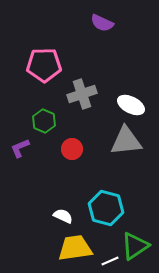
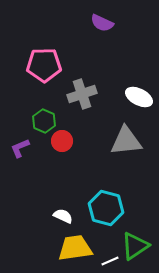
white ellipse: moved 8 px right, 8 px up
red circle: moved 10 px left, 8 px up
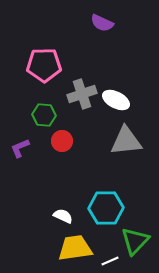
white ellipse: moved 23 px left, 3 px down
green hexagon: moved 6 px up; rotated 20 degrees counterclockwise
cyan hexagon: rotated 16 degrees counterclockwise
green triangle: moved 5 px up; rotated 12 degrees counterclockwise
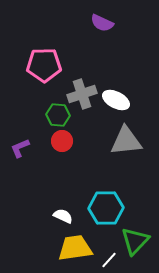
green hexagon: moved 14 px right
white line: moved 1 px left, 1 px up; rotated 24 degrees counterclockwise
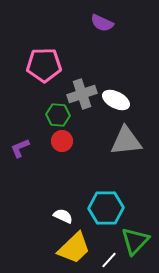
yellow trapezoid: moved 1 px left; rotated 144 degrees clockwise
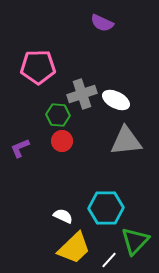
pink pentagon: moved 6 px left, 2 px down
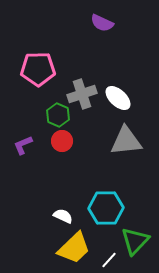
pink pentagon: moved 2 px down
white ellipse: moved 2 px right, 2 px up; rotated 16 degrees clockwise
green hexagon: rotated 20 degrees clockwise
purple L-shape: moved 3 px right, 3 px up
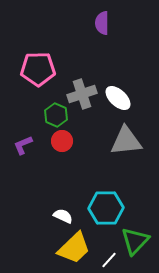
purple semicircle: rotated 65 degrees clockwise
green hexagon: moved 2 px left
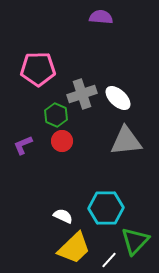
purple semicircle: moved 1 px left, 6 px up; rotated 95 degrees clockwise
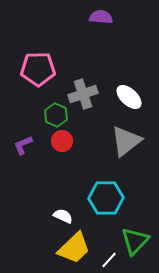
gray cross: moved 1 px right
white ellipse: moved 11 px right, 1 px up
gray triangle: rotated 32 degrees counterclockwise
cyan hexagon: moved 10 px up
